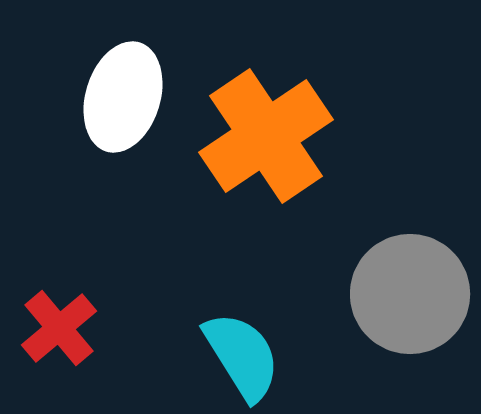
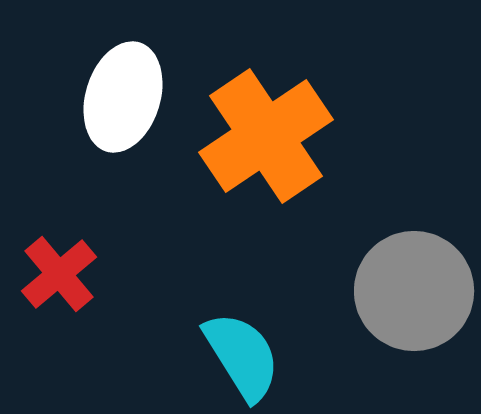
gray circle: moved 4 px right, 3 px up
red cross: moved 54 px up
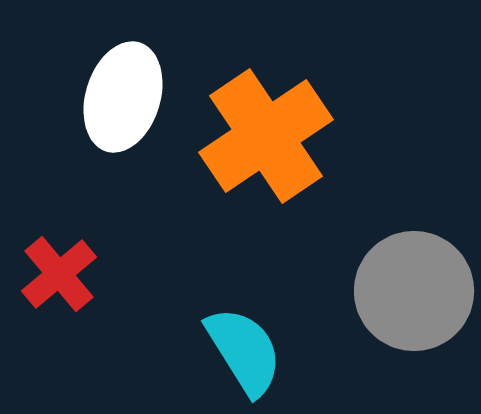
cyan semicircle: moved 2 px right, 5 px up
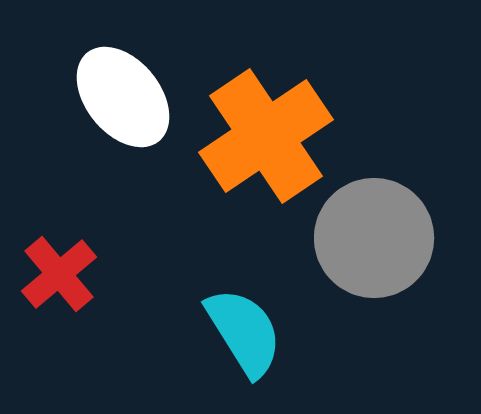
white ellipse: rotated 56 degrees counterclockwise
gray circle: moved 40 px left, 53 px up
cyan semicircle: moved 19 px up
